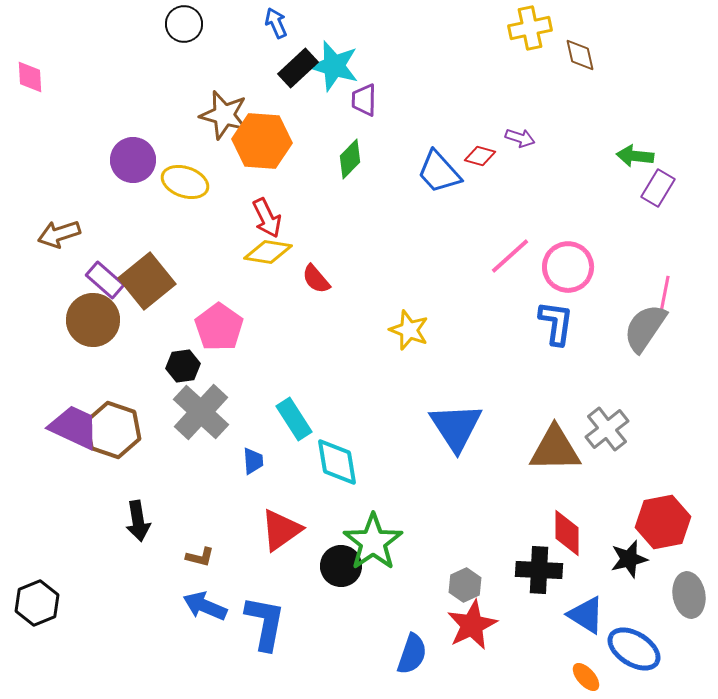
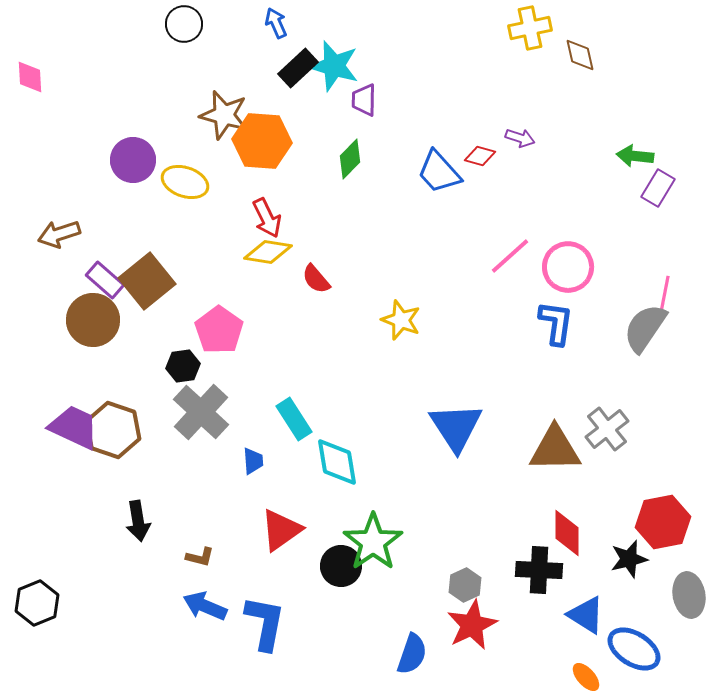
pink pentagon at (219, 327): moved 3 px down
yellow star at (409, 330): moved 8 px left, 10 px up
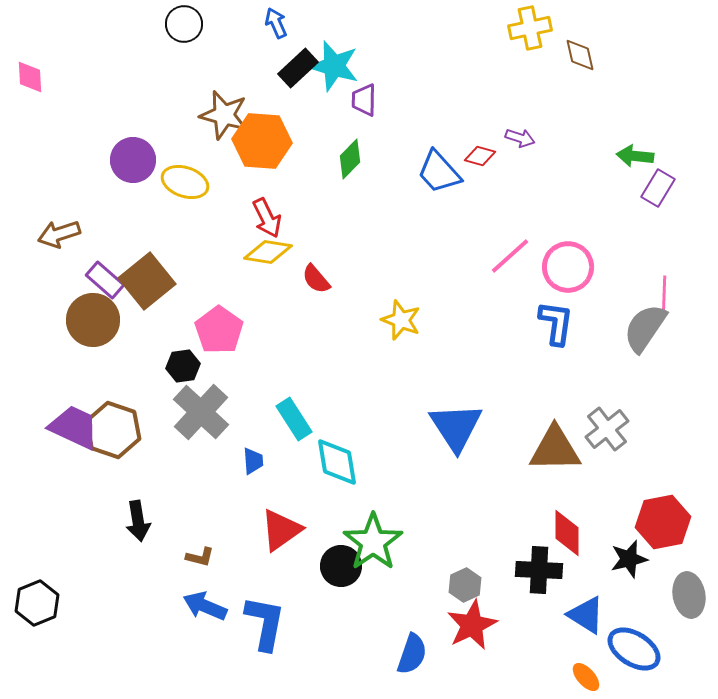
pink line at (664, 297): rotated 9 degrees counterclockwise
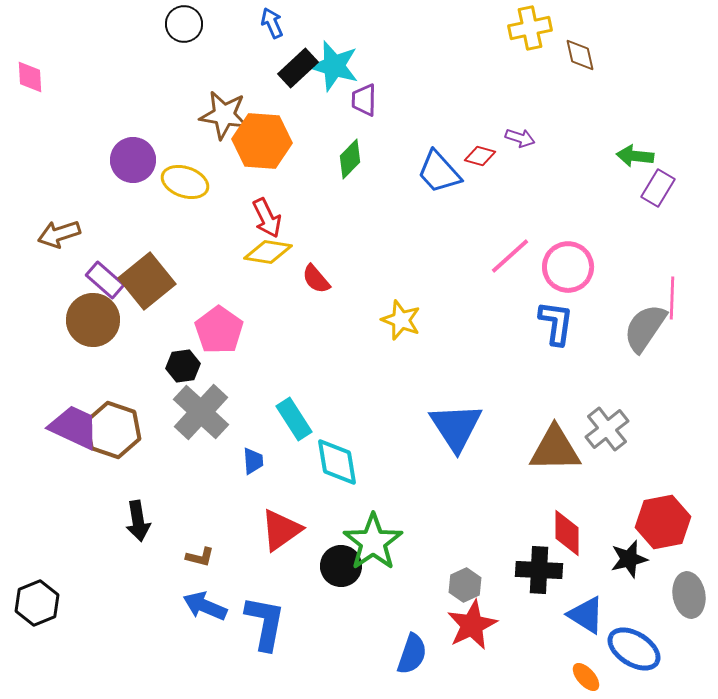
blue arrow at (276, 23): moved 4 px left
brown star at (224, 115): rotated 6 degrees counterclockwise
pink line at (664, 297): moved 8 px right, 1 px down
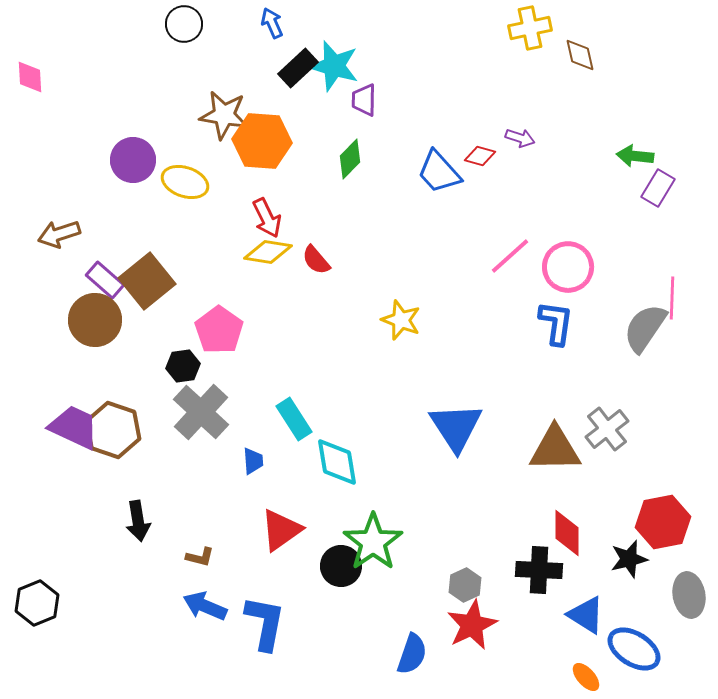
red semicircle at (316, 279): moved 19 px up
brown circle at (93, 320): moved 2 px right
